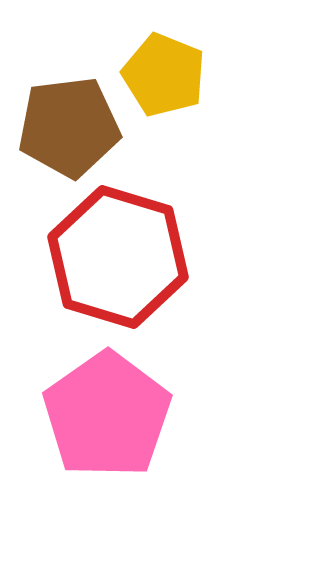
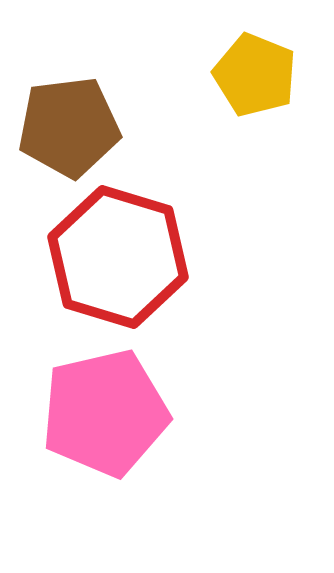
yellow pentagon: moved 91 px right
pink pentagon: moved 2 px left, 2 px up; rotated 22 degrees clockwise
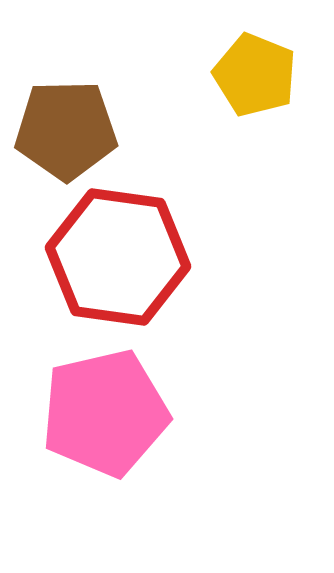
brown pentagon: moved 3 px left, 3 px down; rotated 6 degrees clockwise
red hexagon: rotated 9 degrees counterclockwise
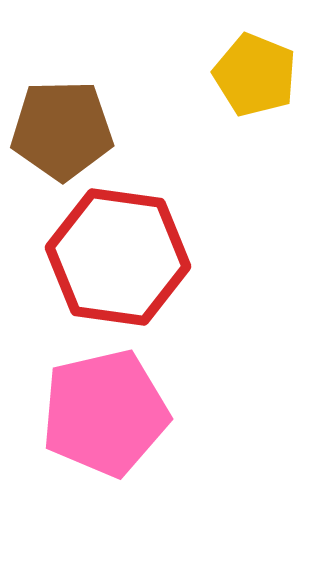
brown pentagon: moved 4 px left
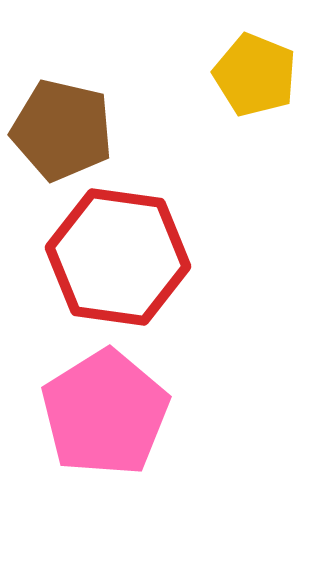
brown pentagon: rotated 14 degrees clockwise
pink pentagon: rotated 19 degrees counterclockwise
